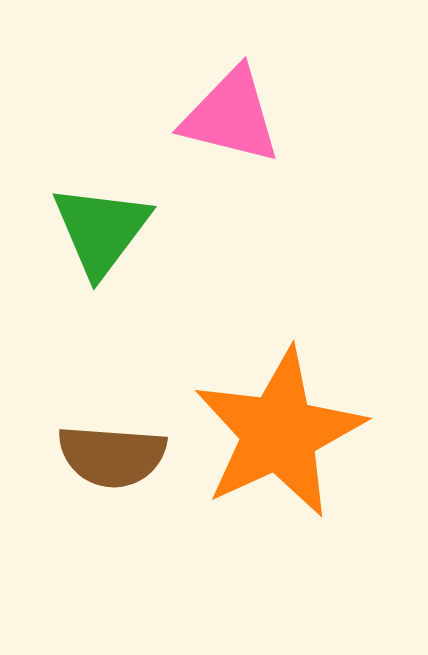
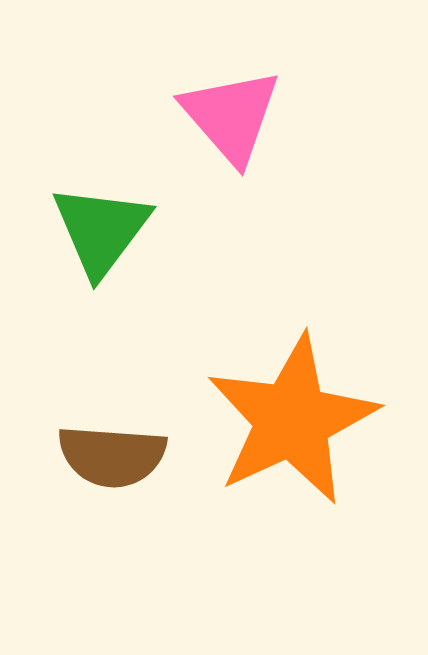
pink triangle: rotated 35 degrees clockwise
orange star: moved 13 px right, 13 px up
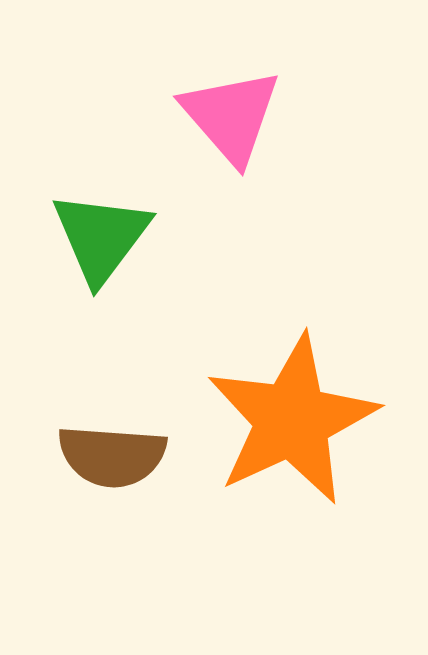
green triangle: moved 7 px down
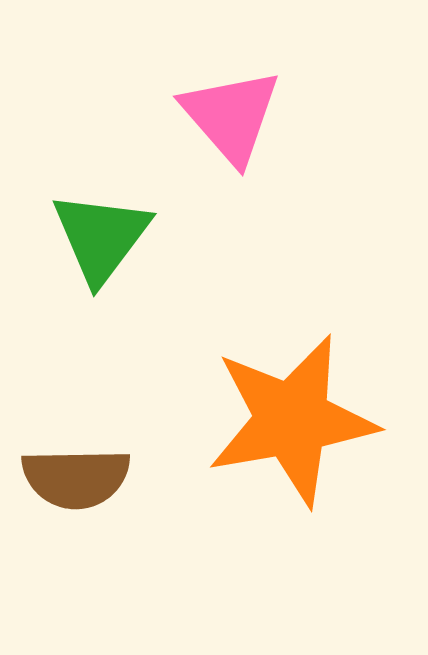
orange star: rotated 15 degrees clockwise
brown semicircle: moved 36 px left, 22 px down; rotated 5 degrees counterclockwise
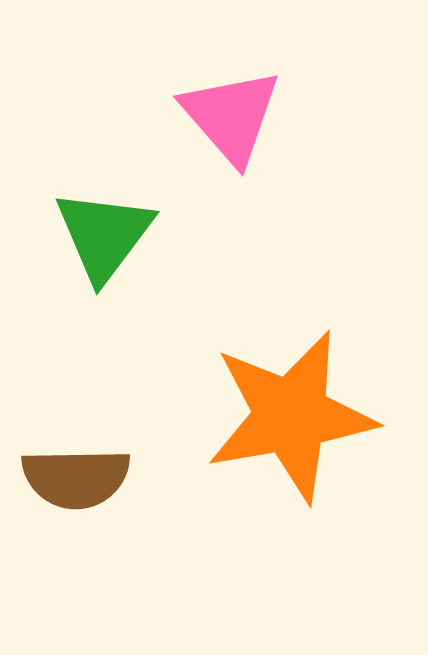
green triangle: moved 3 px right, 2 px up
orange star: moved 1 px left, 4 px up
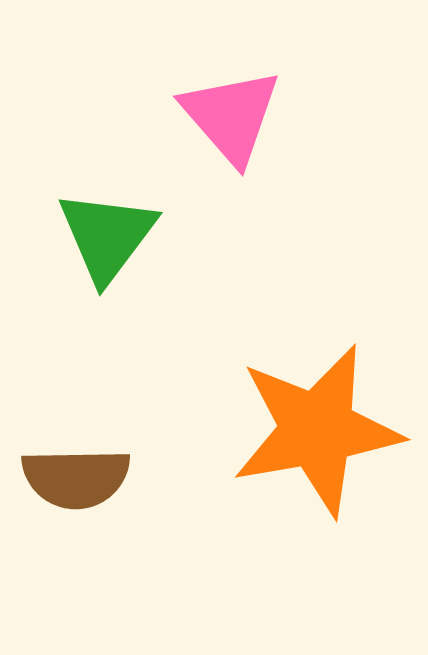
green triangle: moved 3 px right, 1 px down
orange star: moved 26 px right, 14 px down
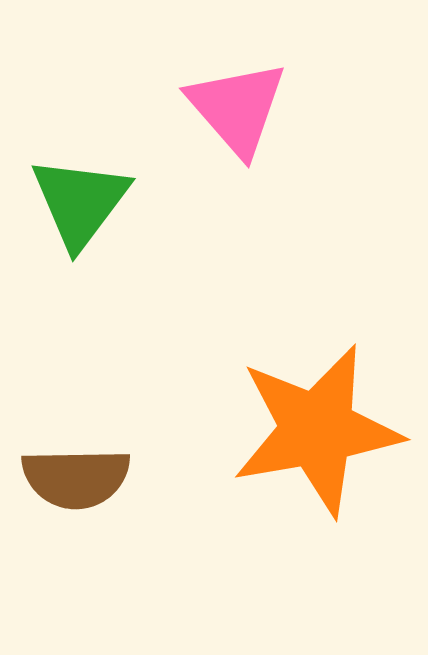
pink triangle: moved 6 px right, 8 px up
green triangle: moved 27 px left, 34 px up
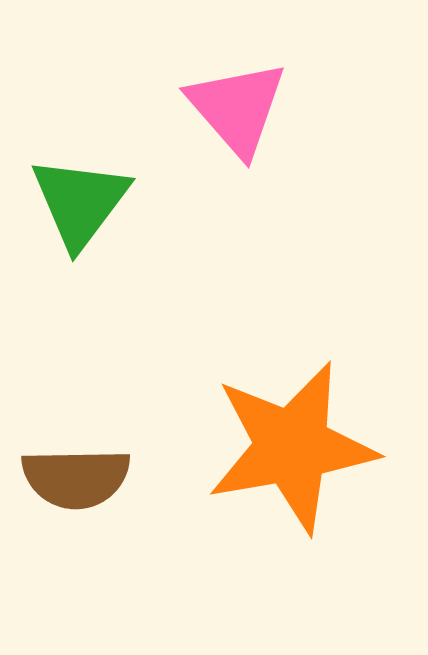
orange star: moved 25 px left, 17 px down
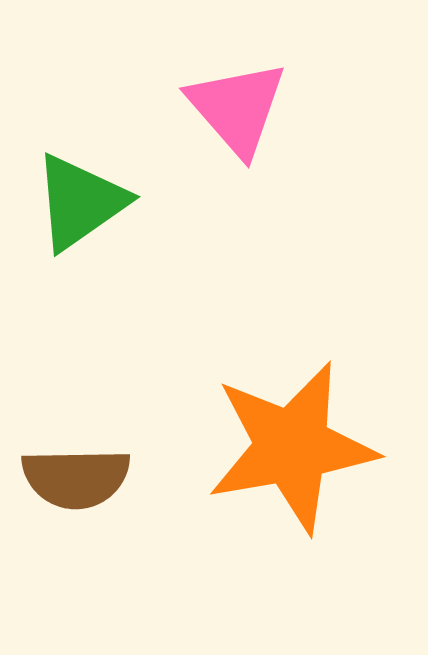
green triangle: rotated 18 degrees clockwise
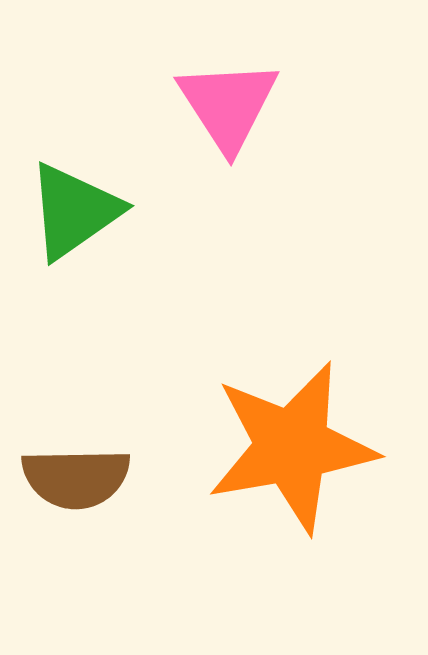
pink triangle: moved 9 px left, 3 px up; rotated 8 degrees clockwise
green triangle: moved 6 px left, 9 px down
